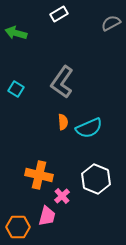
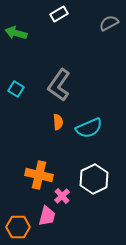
gray semicircle: moved 2 px left
gray L-shape: moved 3 px left, 3 px down
orange semicircle: moved 5 px left
white hexagon: moved 2 px left; rotated 12 degrees clockwise
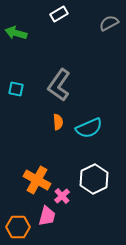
cyan square: rotated 21 degrees counterclockwise
orange cross: moved 2 px left, 5 px down; rotated 16 degrees clockwise
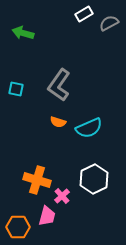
white rectangle: moved 25 px right
green arrow: moved 7 px right
orange semicircle: rotated 112 degrees clockwise
orange cross: rotated 12 degrees counterclockwise
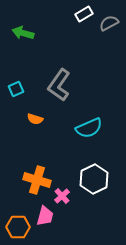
cyan square: rotated 35 degrees counterclockwise
orange semicircle: moved 23 px left, 3 px up
pink trapezoid: moved 2 px left
